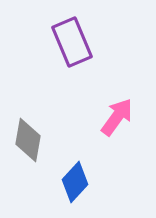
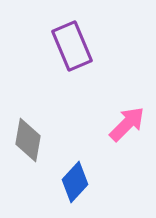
purple rectangle: moved 4 px down
pink arrow: moved 10 px right, 7 px down; rotated 9 degrees clockwise
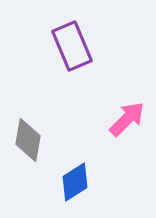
pink arrow: moved 5 px up
blue diamond: rotated 15 degrees clockwise
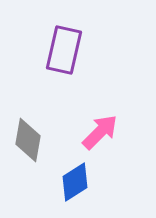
purple rectangle: moved 8 px left, 4 px down; rotated 36 degrees clockwise
pink arrow: moved 27 px left, 13 px down
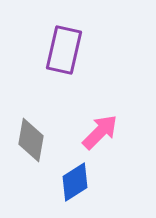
gray diamond: moved 3 px right
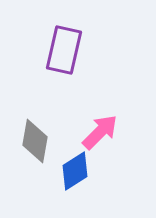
gray diamond: moved 4 px right, 1 px down
blue diamond: moved 11 px up
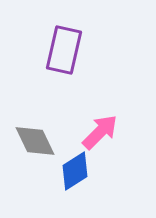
gray diamond: rotated 36 degrees counterclockwise
